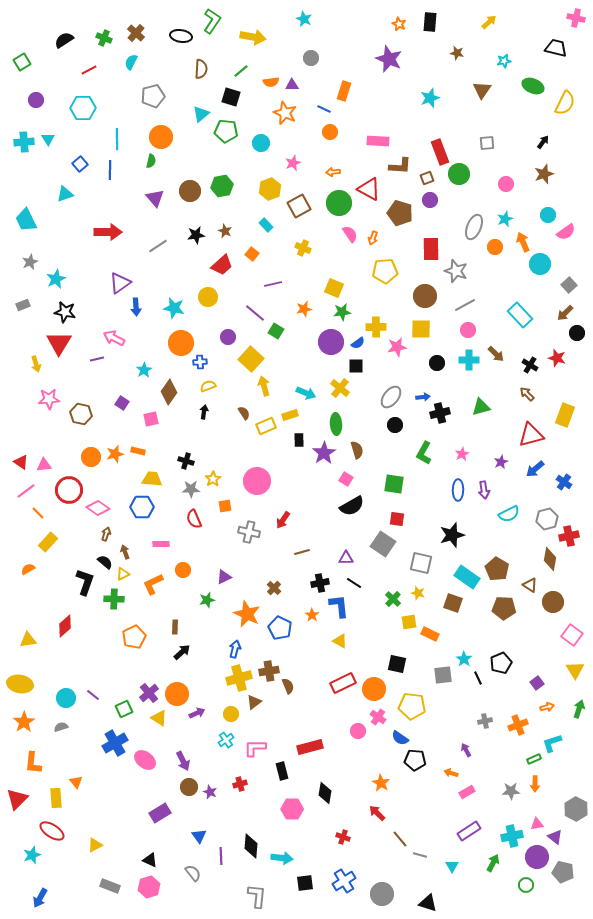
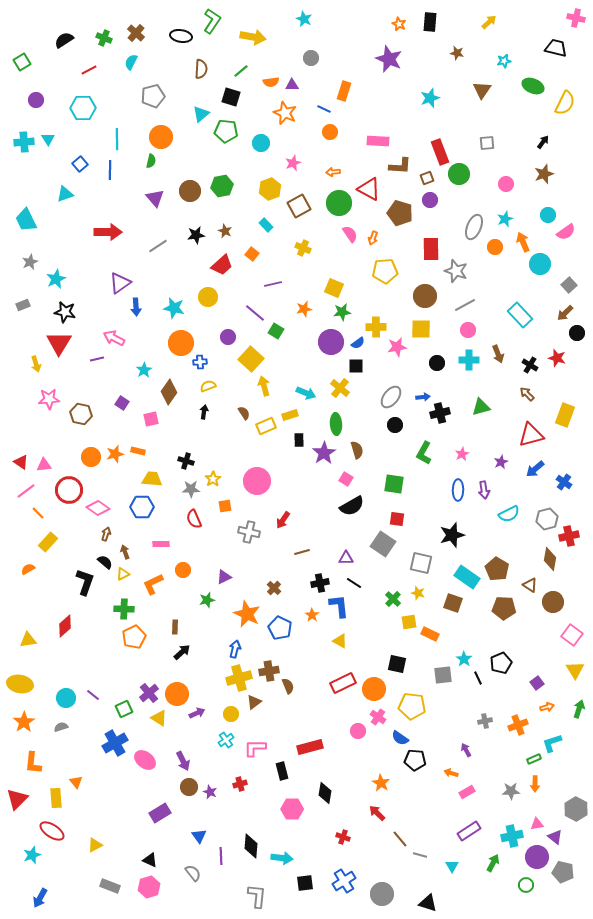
brown arrow at (496, 354): moved 2 px right; rotated 24 degrees clockwise
green cross at (114, 599): moved 10 px right, 10 px down
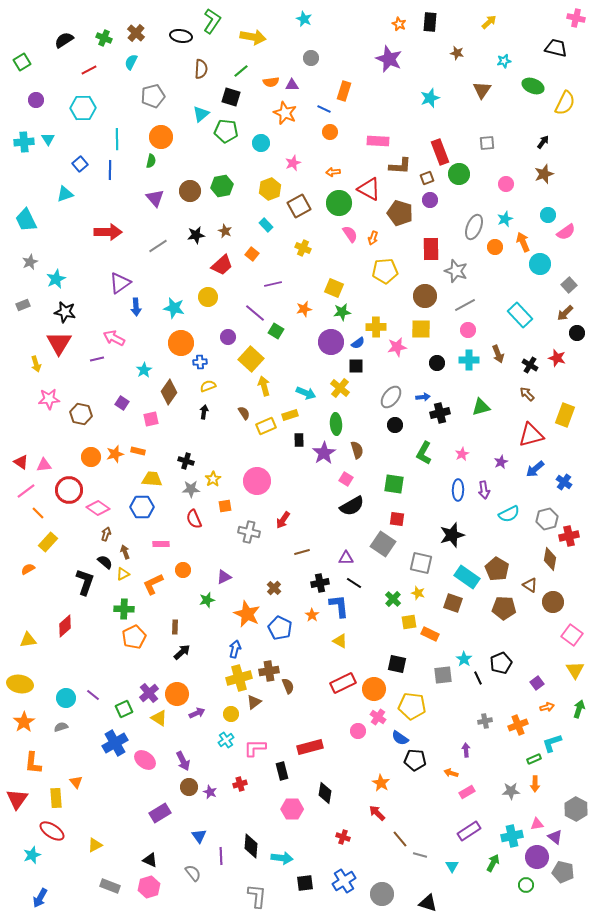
purple arrow at (466, 750): rotated 24 degrees clockwise
red triangle at (17, 799): rotated 10 degrees counterclockwise
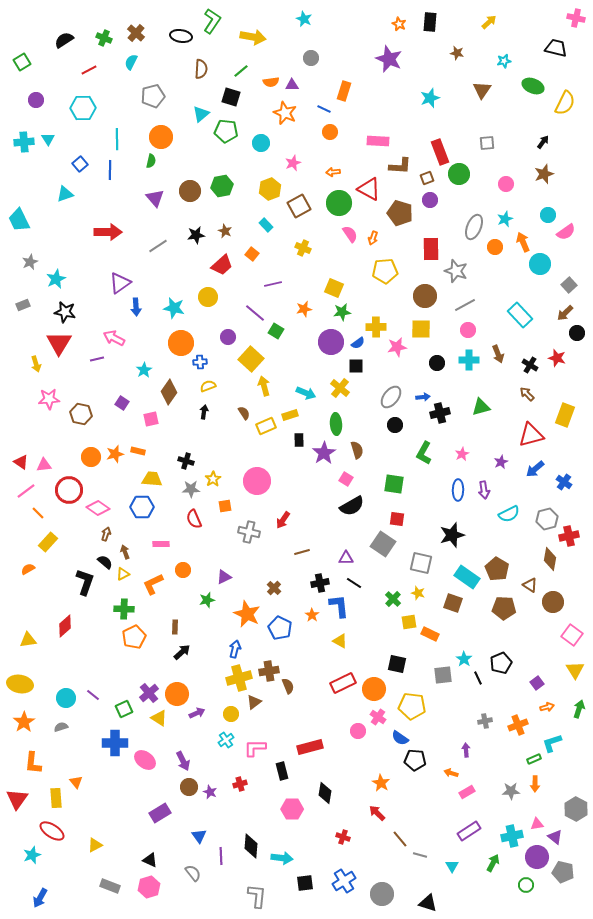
cyan trapezoid at (26, 220): moved 7 px left
blue cross at (115, 743): rotated 30 degrees clockwise
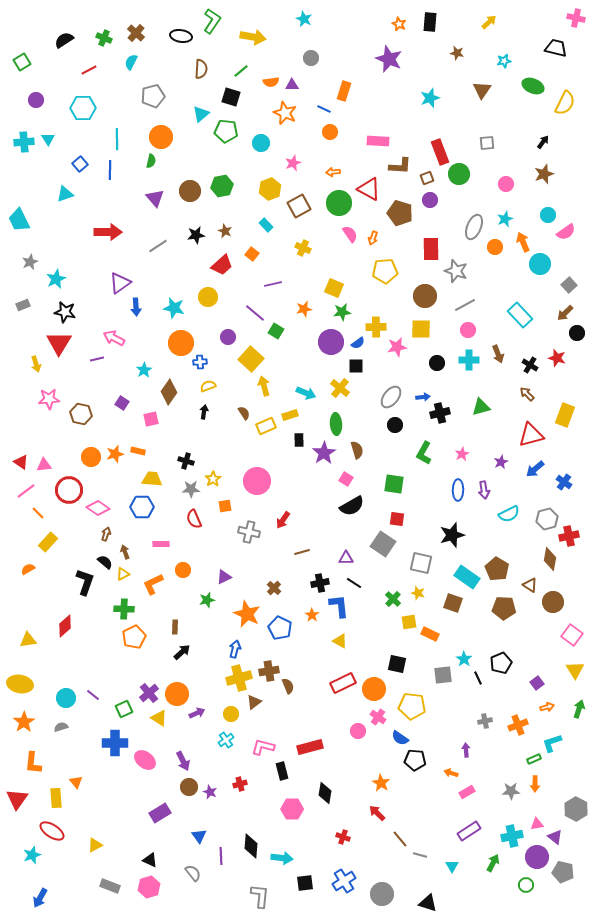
pink L-shape at (255, 748): moved 8 px right, 1 px up; rotated 15 degrees clockwise
gray L-shape at (257, 896): moved 3 px right
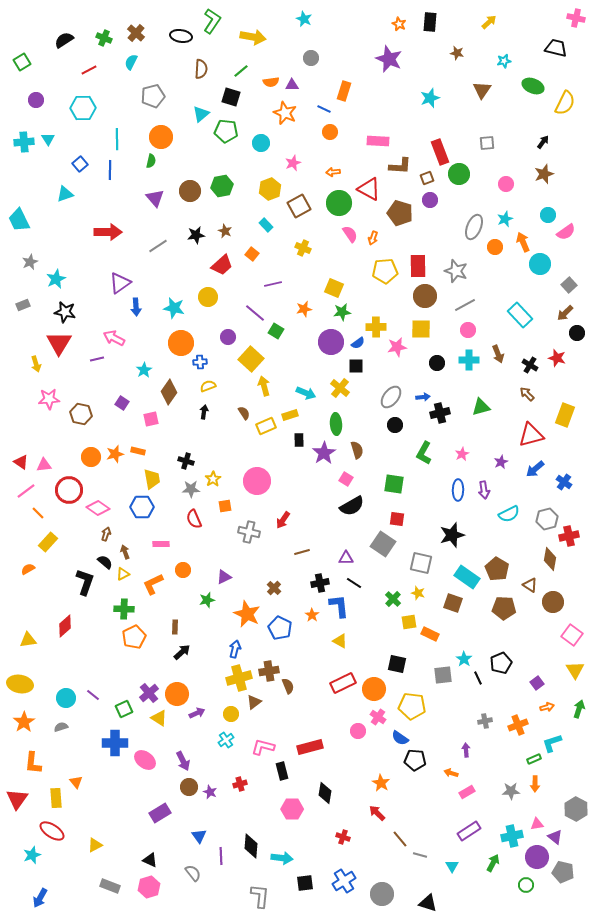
red rectangle at (431, 249): moved 13 px left, 17 px down
yellow trapezoid at (152, 479): rotated 75 degrees clockwise
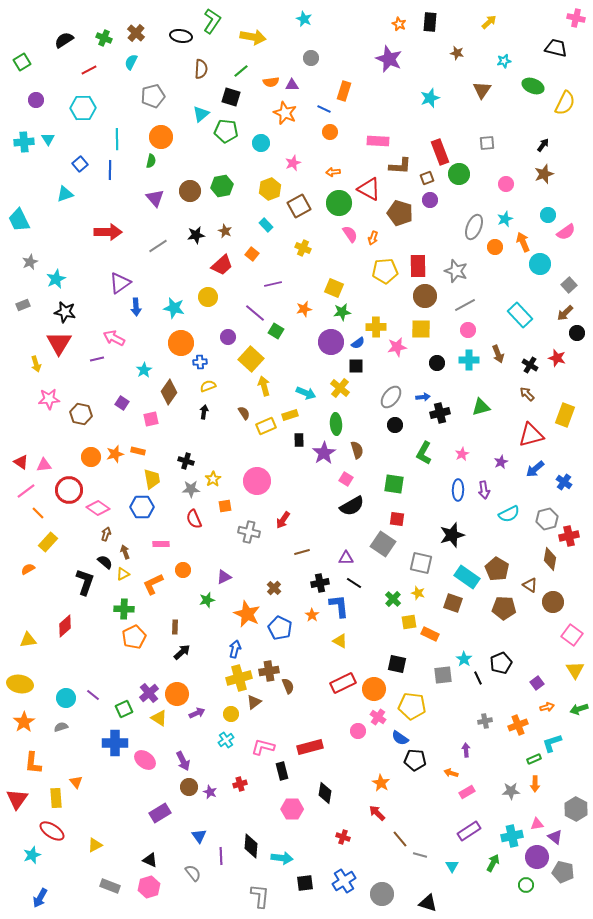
black arrow at (543, 142): moved 3 px down
green arrow at (579, 709): rotated 126 degrees counterclockwise
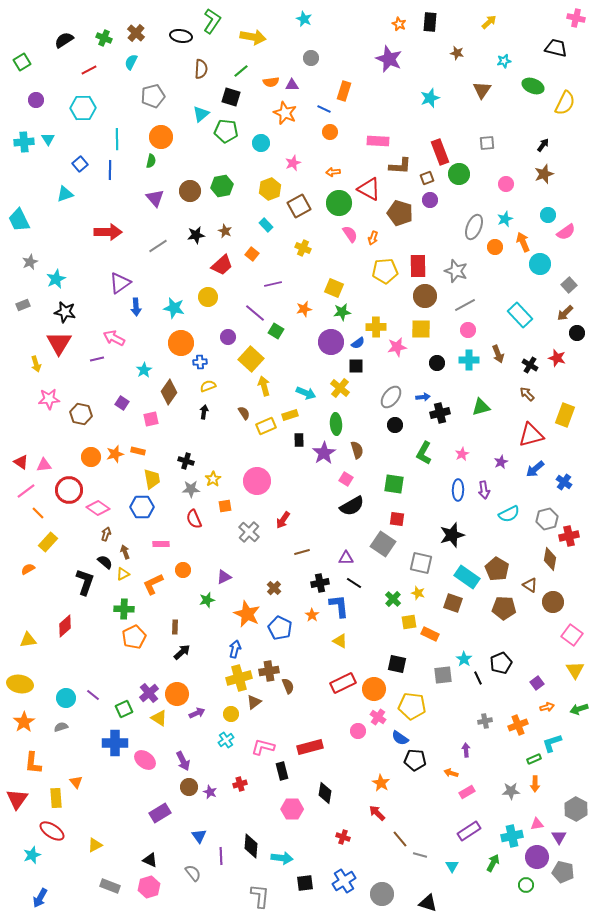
gray cross at (249, 532): rotated 30 degrees clockwise
purple triangle at (555, 837): moved 4 px right; rotated 21 degrees clockwise
